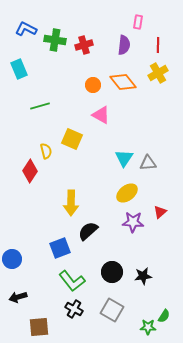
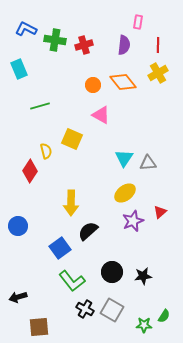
yellow ellipse: moved 2 px left
purple star: moved 1 px up; rotated 25 degrees counterclockwise
blue square: rotated 15 degrees counterclockwise
blue circle: moved 6 px right, 33 px up
black cross: moved 11 px right
green star: moved 4 px left, 2 px up
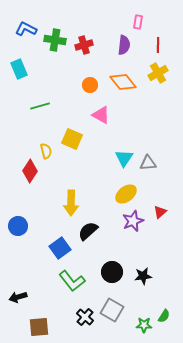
orange circle: moved 3 px left
yellow ellipse: moved 1 px right, 1 px down
black cross: moved 8 px down; rotated 12 degrees clockwise
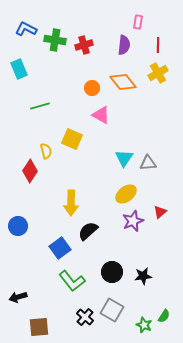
orange circle: moved 2 px right, 3 px down
green star: rotated 21 degrees clockwise
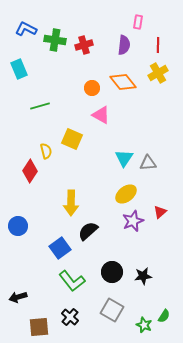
black cross: moved 15 px left
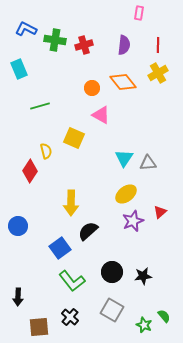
pink rectangle: moved 1 px right, 9 px up
yellow square: moved 2 px right, 1 px up
black arrow: rotated 72 degrees counterclockwise
green semicircle: rotated 72 degrees counterclockwise
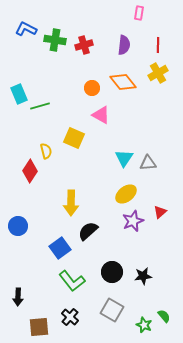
cyan rectangle: moved 25 px down
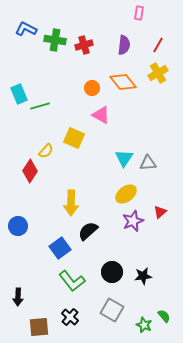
red line: rotated 28 degrees clockwise
yellow semicircle: rotated 56 degrees clockwise
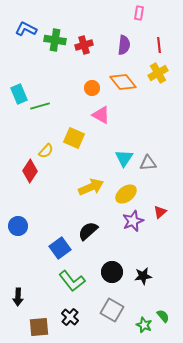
red line: moved 1 px right; rotated 35 degrees counterclockwise
yellow arrow: moved 20 px right, 16 px up; rotated 115 degrees counterclockwise
green semicircle: moved 1 px left
